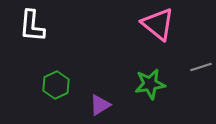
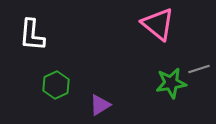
white L-shape: moved 9 px down
gray line: moved 2 px left, 2 px down
green star: moved 21 px right, 1 px up
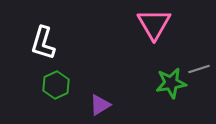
pink triangle: moved 4 px left; rotated 21 degrees clockwise
white L-shape: moved 11 px right, 8 px down; rotated 12 degrees clockwise
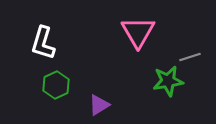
pink triangle: moved 16 px left, 8 px down
gray line: moved 9 px left, 12 px up
green star: moved 3 px left, 2 px up
purple triangle: moved 1 px left
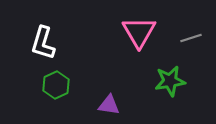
pink triangle: moved 1 px right
gray line: moved 1 px right, 19 px up
green star: moved 2 px right
purple triangle: moved 10 px right; rotated 40 degrees clockwise
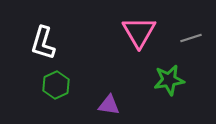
green star: moved 1 px left, 1 px up
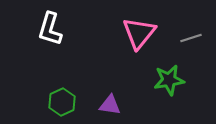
pink triangle: moved 1 px down; rotated 9 degrees clockwise
white L-shape: moved 7 px right, 14 px up
green hexagon: moved 6 px right, 17 px down
purple triangle: moved 1 px right
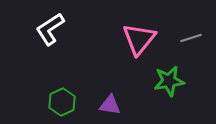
white L-shape: rotated 40 degrees clockwise
pink triangle: moved 6 px down
green star: moved 1 px down
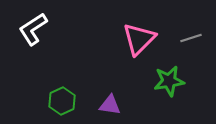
white L-shape: moved 17 px left
pink triangle: rotated 6 degrees clockwise
green hexagon: moved 1 px up
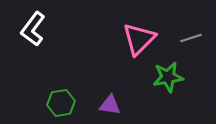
white L-shape: rotated 20 degrees counterclockwise
green star: moved 1 px left, 4 px up
green hexagon: moved 1 px left, 2 px down; rotated 16 degrees clockwise
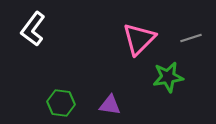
green hexagon: rotated 16 degrees clockwise
